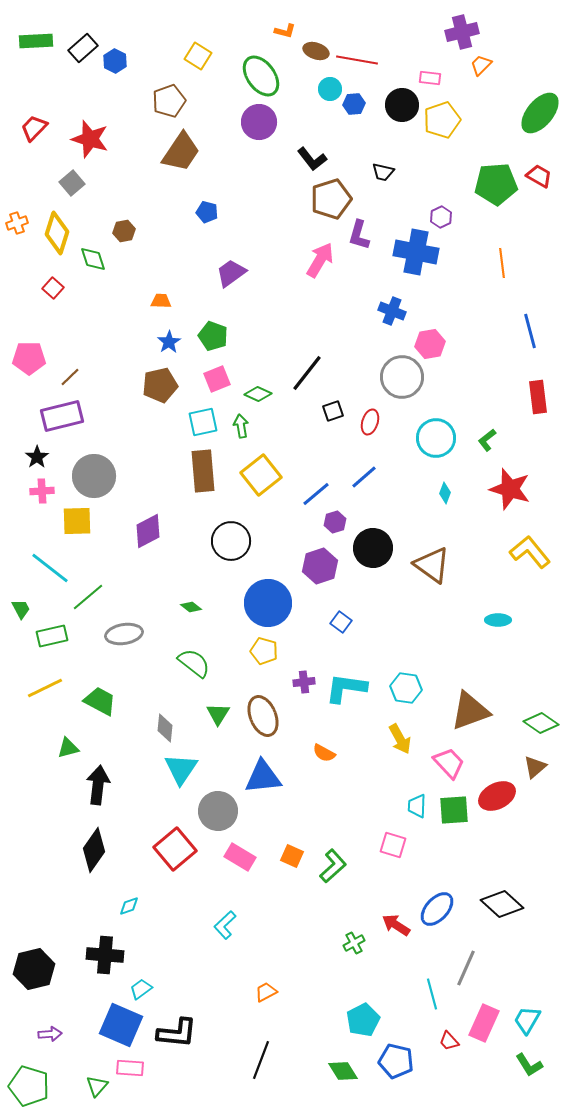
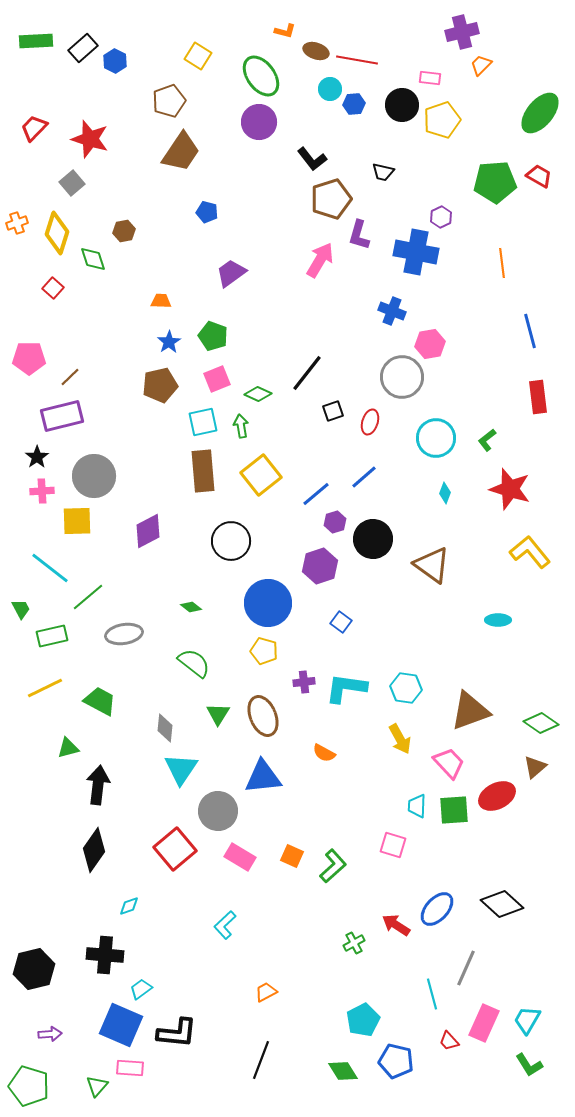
green pentagon at (496, 184): moved 1 px left, 2 px up
black circle at (373, 548): moved 9 px up
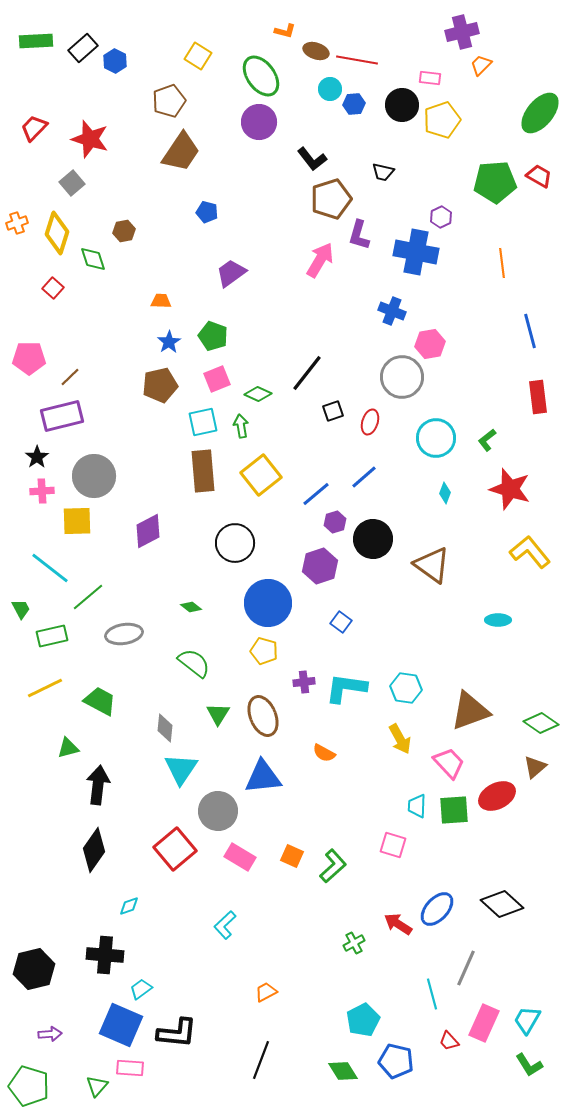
black circle at (231, 541): moved 4 px right, 2 px down
red arrow at (396, 925): moved 2 px right, 1 px up
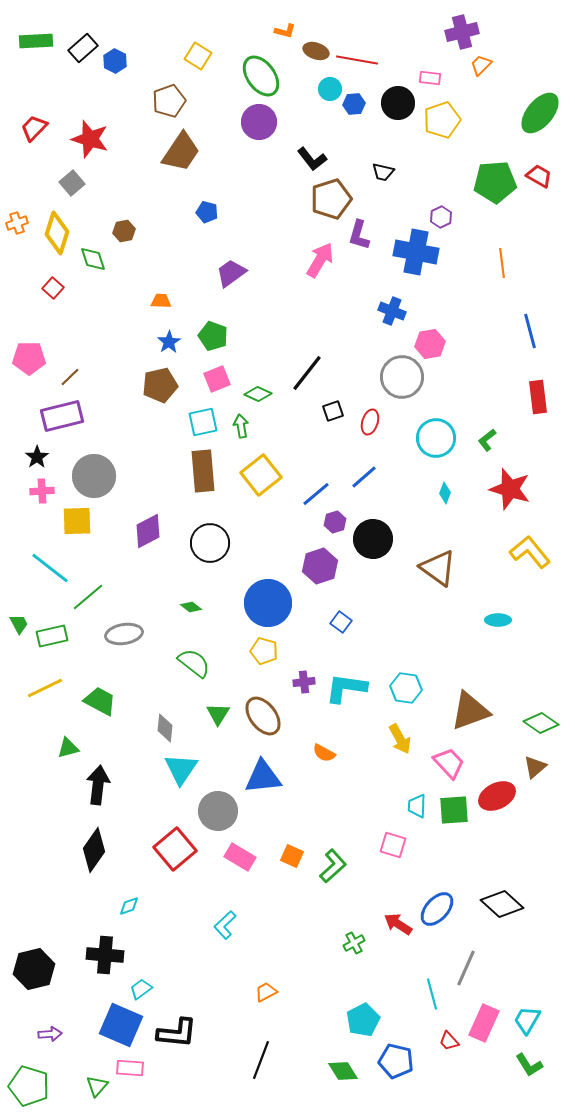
black circle at (402, 105): moved 4 px left, 2 px up
black circle at (235, 543): moved 25 px left
brown triangle at (432, 565): moved 6 px right, 3 px down
green trapezoid at (21, 609): moved 2 px left, 15 px down
brown ellipse at (263, 716): rotated 15 degrees counterclockwise
